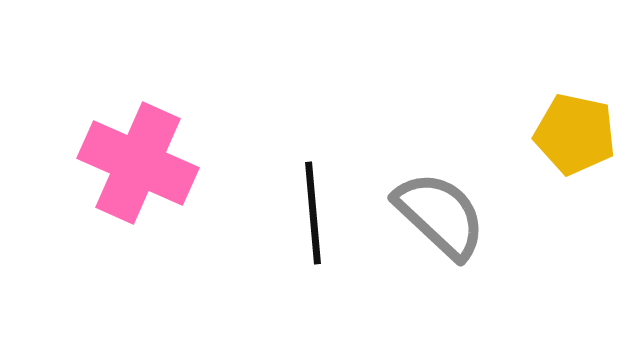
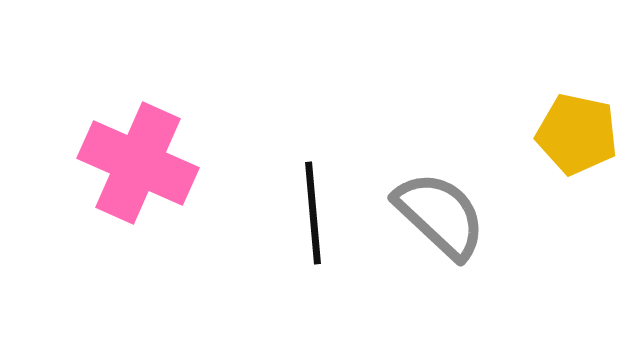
yellow pentagon: moved 2 px right
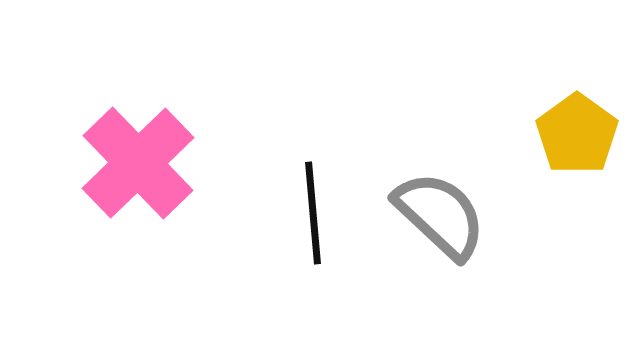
yellow pentagon: rotated 24 degrees clockwise
pink cross: rotated 22 degrees clockwise
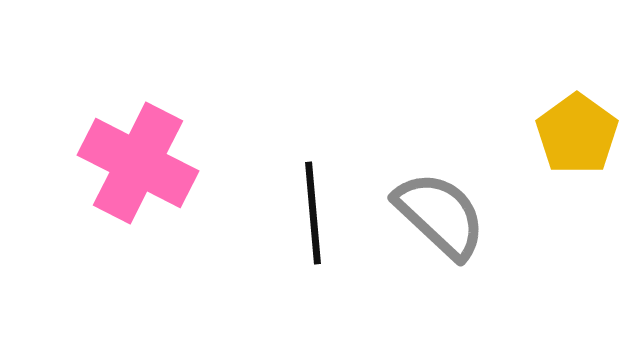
pink cross: rotated 19 degrees counterclockwise
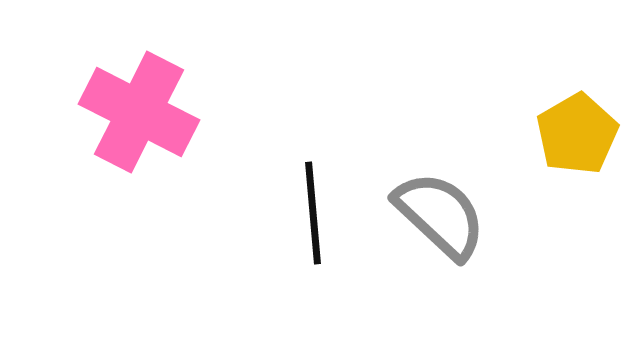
yellow pentagon: rotated 6 degrees clockwise
pink cross: moved 1 px right, 51 px up
